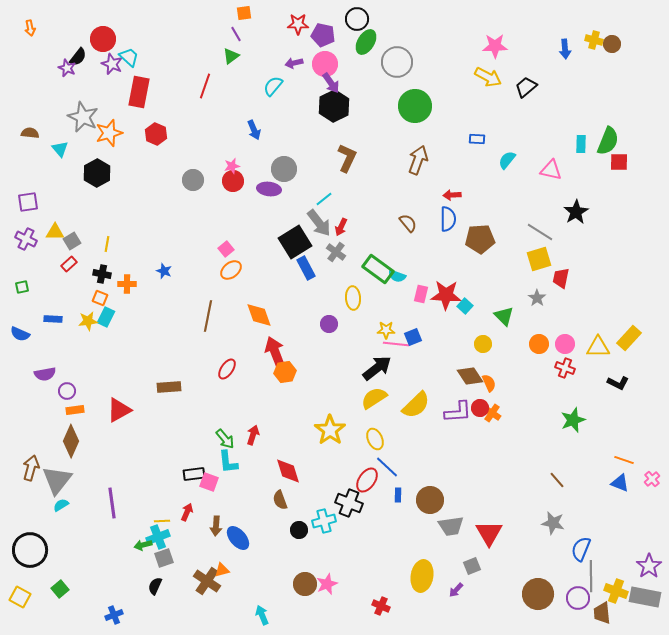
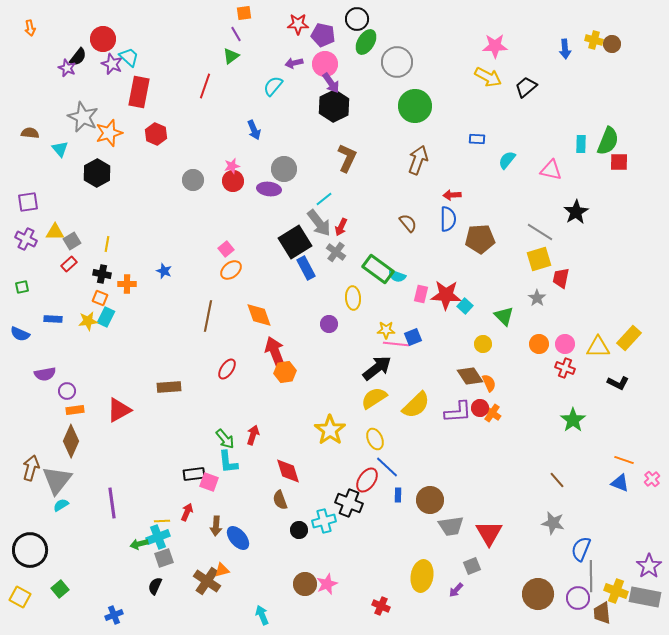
green star at (573, 420): rotated 15 degrees counterclockwise
green arrow at (143, 545): moved 4 px left, 1 px up
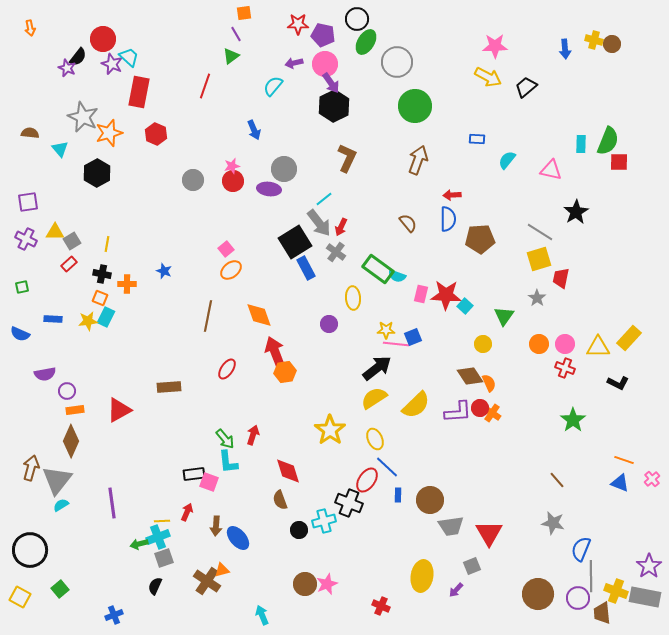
green triangle at (504, 316): rotated 20 degrees clockwise
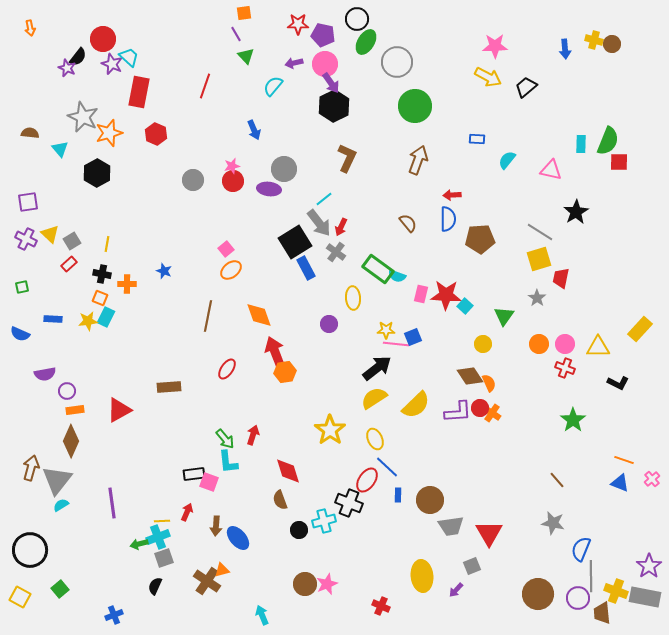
green triangle at (231, 56): moved 15 px right; rotated 36 degrees counterclockwise
yellow triangle at (55, 232): moved 5 px left, 2 px down; rotated 42 degrees clockwise
yellow rectangle at (629, 338): moved 11 px right, 9 px up
yellow ellipse at (422, 576): rotated 16 degrees counterclockwise
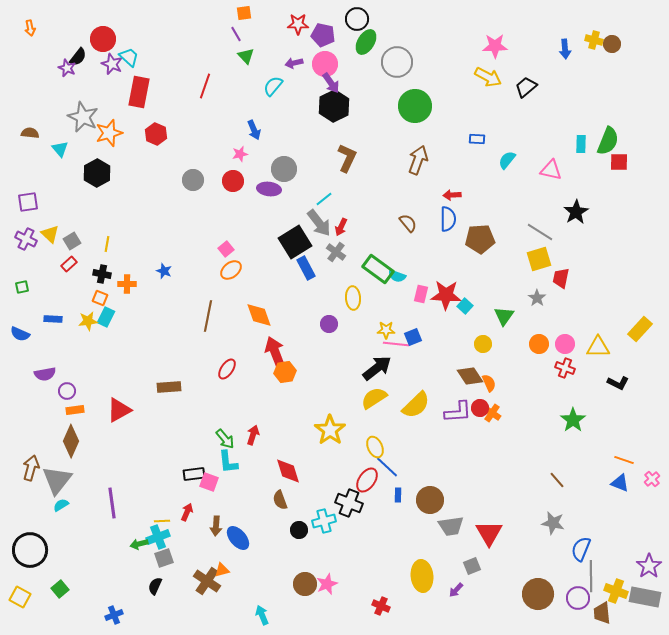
pink star at (232, 166): moved 8 px right, 12 px up
yellow ellipse at (375, 439): moved 8 px down
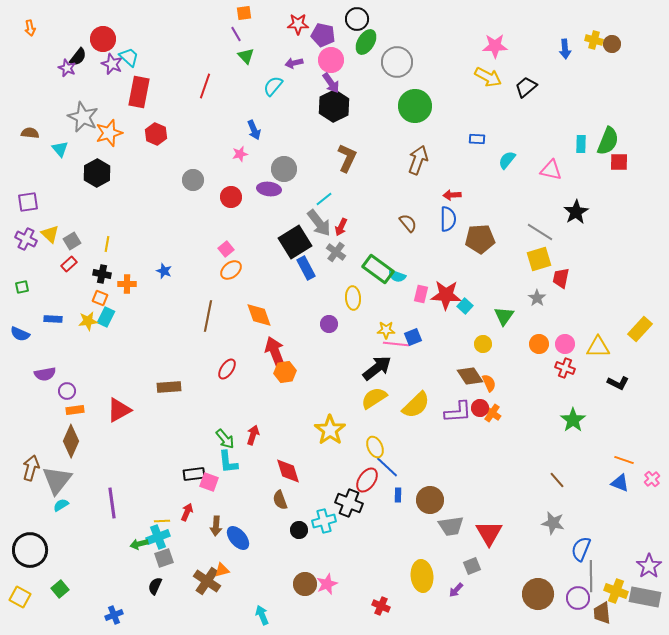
pink circle at (325, 64): moved 6 px right, 4 px up
red circle at (233, 181): moved 2 px left, 16 px down
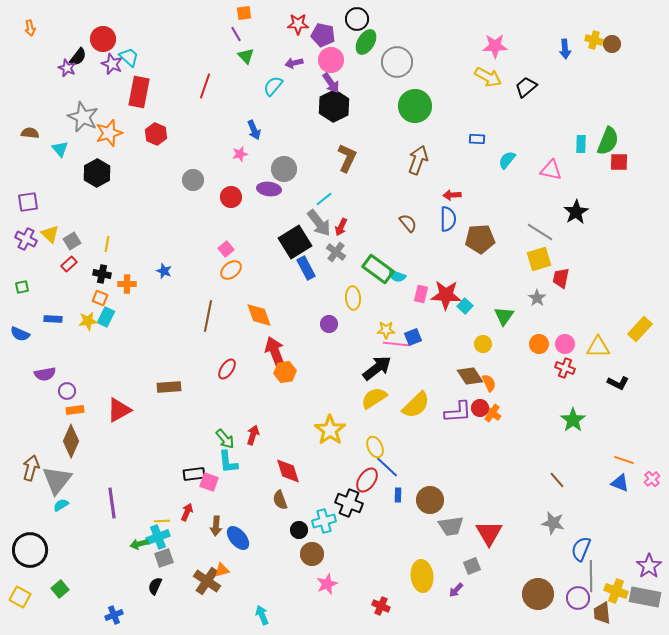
brown circle at (305, 584): moved 7 px right, 30 px up
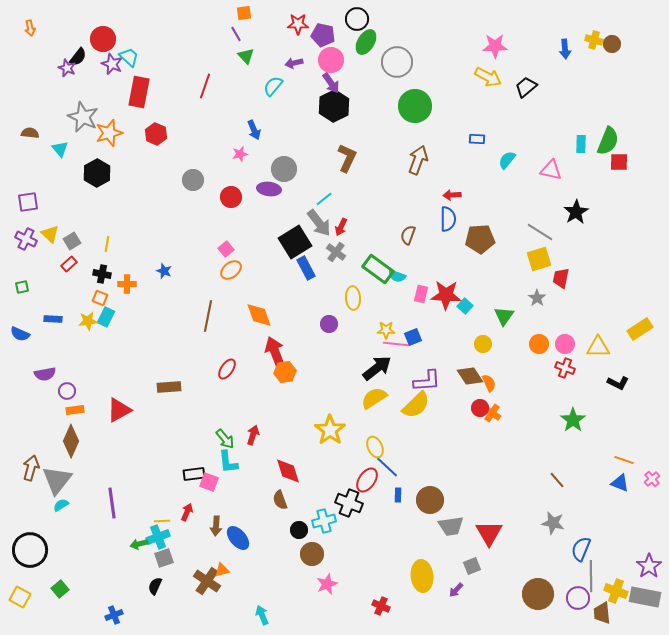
brown semicircle at (408, 223): moved 12 px down; rotated 120 degrees counterclockwise
yellow rectangle at (640, 329): rotated 15 degrees clockwise
purple L-shape at (458, 412): moved 31 px left, 31 px up
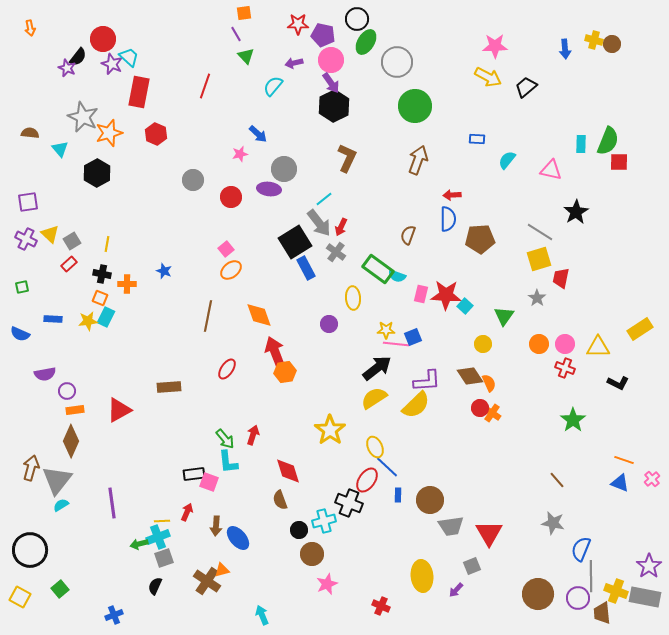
blue arrow at (254, 130): moved 4 px right, 4 px down; rotated 24 degrees counterclockwise
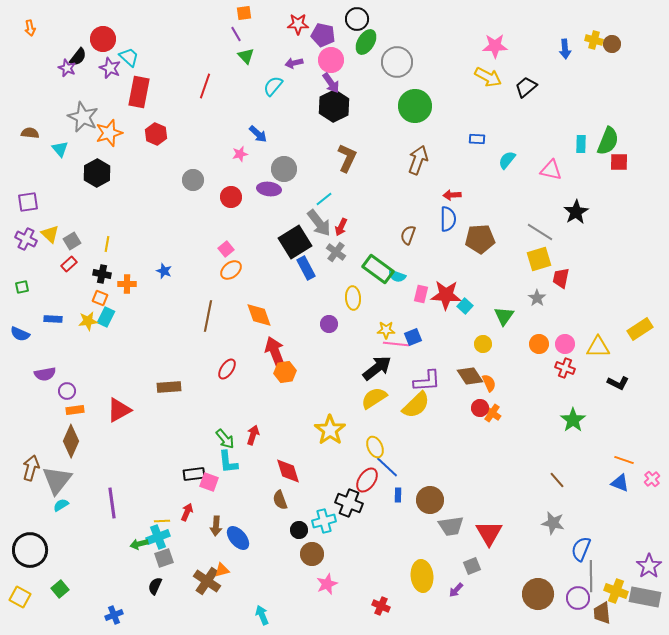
purple star at (112, 64): moved 2 px left, 4 px down
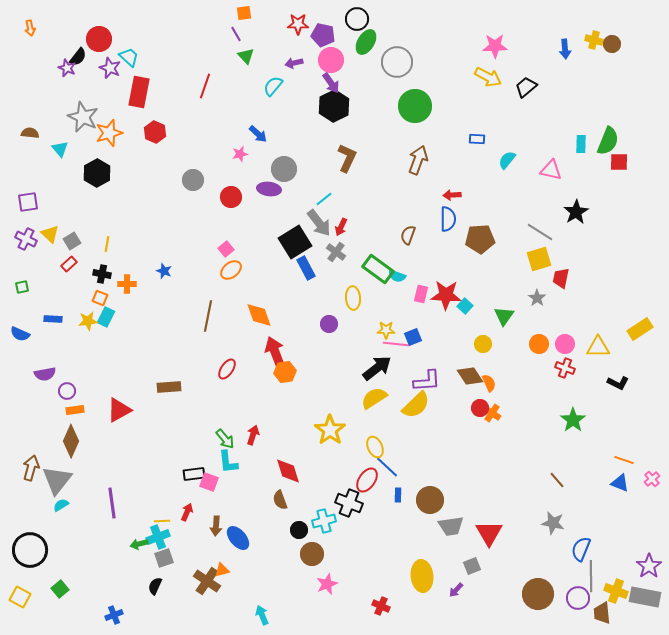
red circle at (103, 39): moved 4 px left
red hexagon at (156, 134): moved 1 px left, 2 px up
